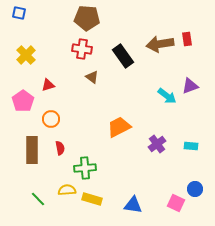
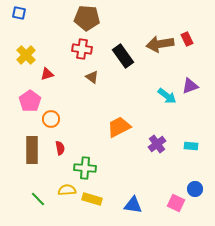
red rectangle: rotated 16 degrees counterclockwise
red triangle: moved 1 px left, 11 px up
pink pentagon: moved 7 px right
green cross: rotated 10 degrees clockwise
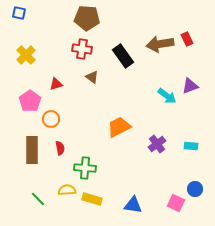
red triangle: moved 9 px right, 10 px down
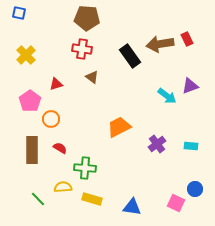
black rectangle: moved 7 px right
red semicircle: rotated 48 degrees counterclockwise
yellow semicircle: moved 4 px left, 3 px up
blue triangle: moved 1 px left, 2 px down
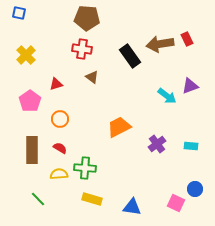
orange circle: moved 9 px right
yellow semicircle: moved 4 px left, 13 px up
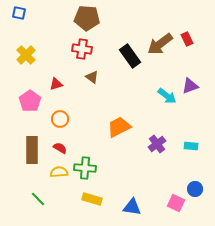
brown arrow: rotated 28 degrees counterclockwise
yellow semicircle: moved 2 px up
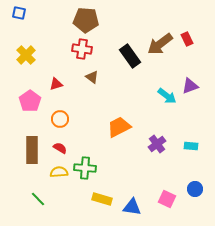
brown pentagon: moved 1 px left, 2 px down
yellow rectangle: moved 10 px right
pink square: moved 9 px left, 4 px up
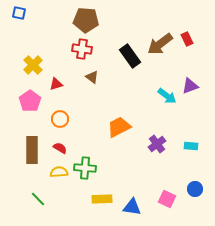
yellow cross: moved 7 px right, 10 px down
yellow rectangle: rotated 18 degrees counterclockwise
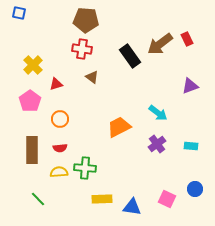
cyan arrow: moved 9 px left, 17 px down
red semicircle: rotated 144 degrees clockwise
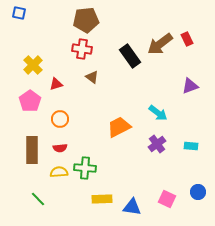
brown pentagon: rotated 10 degrees counterclockwise
blue circle: moved 3 px right, 3 px down
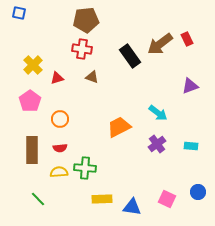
brown triangle: rotated 16 degrees counterclockwise
red triangle: moved 1 px right, 6 px up
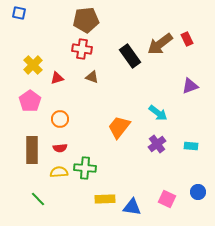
orange trapezoid: rotated 25 degrees counterclockwise
yellow rectangle: moved 3 px right
